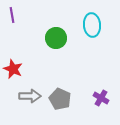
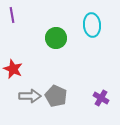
gray pentagon: moved 4 px left, 3 px up
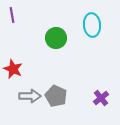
purple cross: rotated 21 degrees clockwise
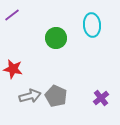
purple line: rotated 63 degrees clockwise
red star: rotated 12 degrees counterclockwise
gray arrow: rotated 15 degrees counterclockwise
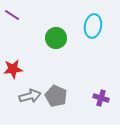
purple line: rotated 70 degrees clockwise
cyan ellipse: moved 1 px right, 1 px down; rotated 15 degrees clockwise
red star: rotated 18 degrees counterclockwise
purple cross: rotated 35 degrees counterclockwise
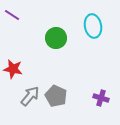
cyan ellipse: rotated 20 degrees counterclockwise
red star: rotated 18 degrees clockwise
gray arrow: rotated 35 degrees counterclockwise
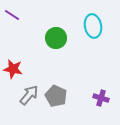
gray arrow: moved 1 px left, 1 px up
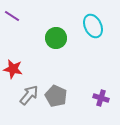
purple line: moved 1 px down
cyan ellipse: rotated 15 degrees counterclockwise
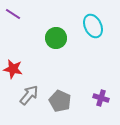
purple line: moved 1 px right, 2 px up
gray pentagon: moved 4 px right, 5 px down
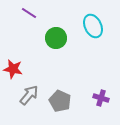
purple line: moved 16 px right, 1 px up
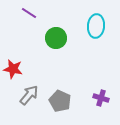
cyan ellipse: moved 3 px right; rotated 30 degrees clockwise
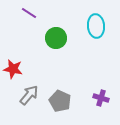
cyan ellipse: rotated 10 degrees counterclockwise
